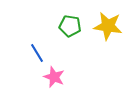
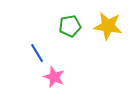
green pentagon: rotated 20 degrees counterclockwise
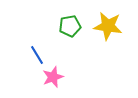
blue line: moved 2 px down
pink star: moved 1 px left; rotated 30 degrees clockwise
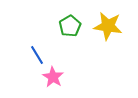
green pentagon: rotated 20 degrees counterclockwise
pink star: rotated 20 degrees counterclockwise
